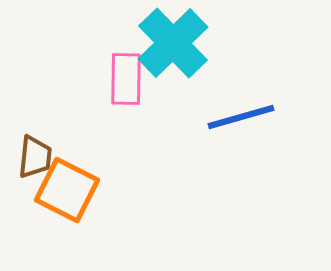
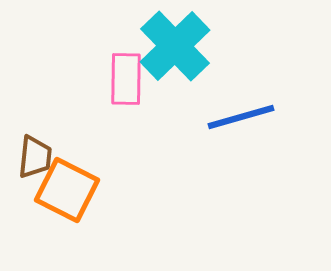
cyan cross: moved 2 px right, 3 px down
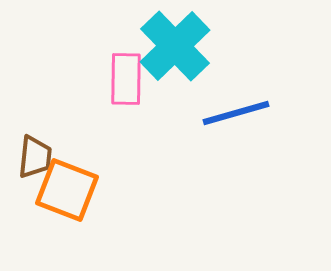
blue line: moved 5 px left, 4 px up
orange square: rotated 6 degrees counterclockwise
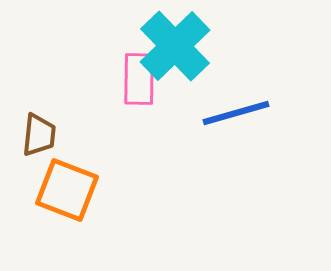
pink rectangle: moved 13 px right
brown trapezoid: moved 4 px right, 22 px up
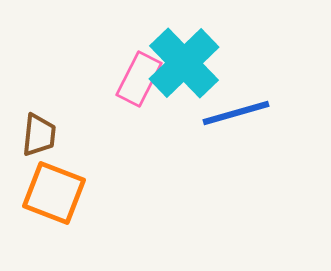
cyan cross: moved 9 px right, 17 px down
pink rectangle: rotated 26 degrees clockwise
orange square: moved 13 px left, 3 px down
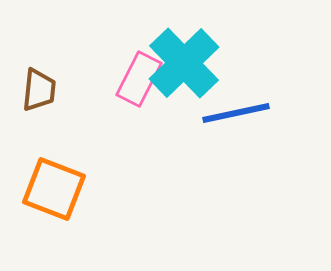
blue line: rotated 4 degrees clockwise
brown trapezoid: moved 45 px up
orange square: moved 4 px up
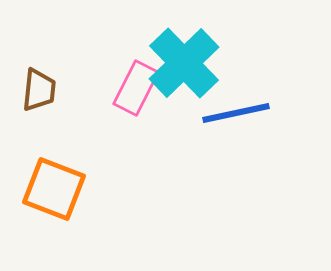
pink rectangle: moved 3 px left, 9 px down
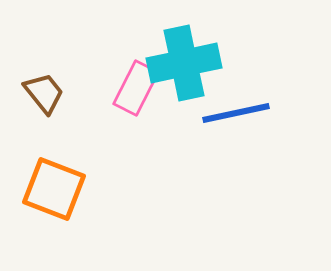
cyan cross: rotated 32 degrees clockwise
brown trapezoid: moved 5 px right, 3 px down; rotated 45 degrees counterclockwise
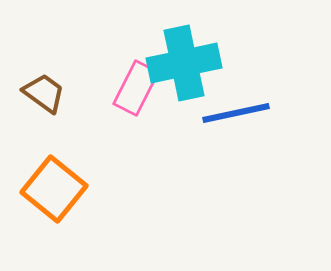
brown trapezoid: rotated 15 degrees counterclockwise
orange square: rotated 18 degrees clockwise
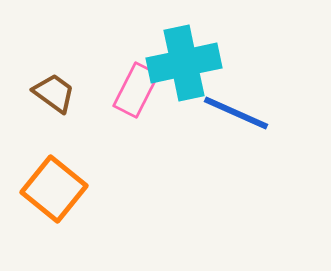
pink rectangle: moved 2 px down
brown trapezoid: moved 10 px right
blue line: rotated 36 degrees clockwise
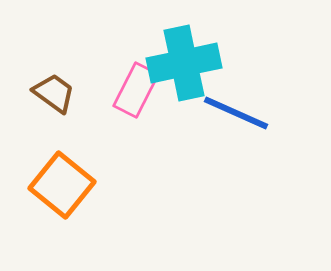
orange square: moved 8 px right, 4 px up
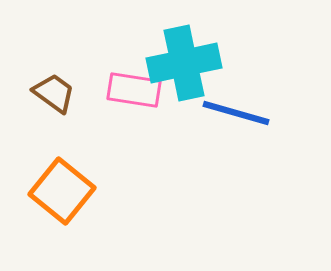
pink rectangle: moved 2 px left; rotated 72 degrees clockwise
blue line: rotated 8 degrees counterclockwise
orange square: moved 6 px down
